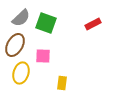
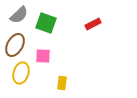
gray semicircle: moved 2 px left, 3 px up
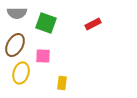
gray semicircle: moved 2 px left, 2 px up; rotated 42 degrees clockwise
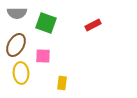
red rectangle: moved 1 px down
brown ellipse: moved 1 px right
yellow ellipse: rotated 20 degrees counterclockwise
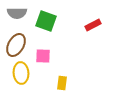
green square: moved 2 px up
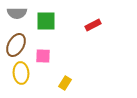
green square: rotated 20 degrees counterclockwise
yellow rectangle: moved 3 px right; rotated 24 degrees clockwise
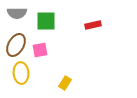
red rectangle: rotated 14 degrees clockwise
pink square: moved 3 px left, 6 px up; rotated 14 degrees counterclockwise
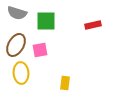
gray semicircle: rotated 18 degrees clockwise
yellow rectangle: rotated 24 degrees counterclockwise
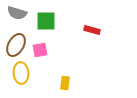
red rectangle: moved 1 px left, 5 px down; rotated 28 degrees clockwise
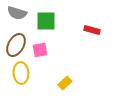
yellow rectangle: rotated 40 degrees clockwise
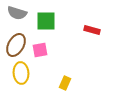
yellow rectangle: rotated 24 degrees counterclockwise
